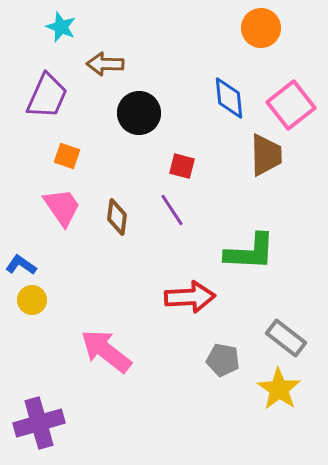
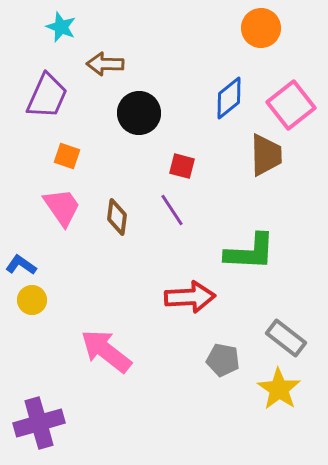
blue diamond: rotated 57 degrees clockwise
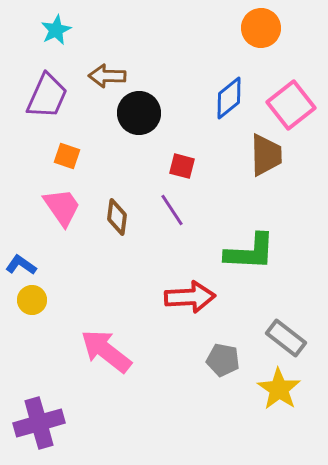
cyan star: moved 5 px left, 3 px down; rotated 24 degrees clockwise
brown arrow: moved 2 px right, 12 px down
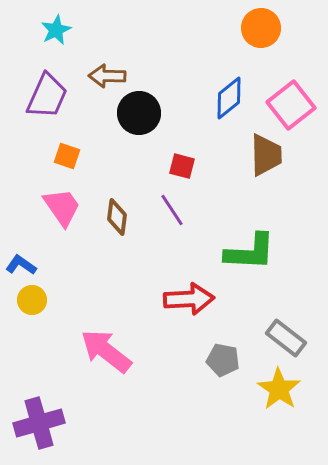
red arrow: moved 1 px left, 2 px down
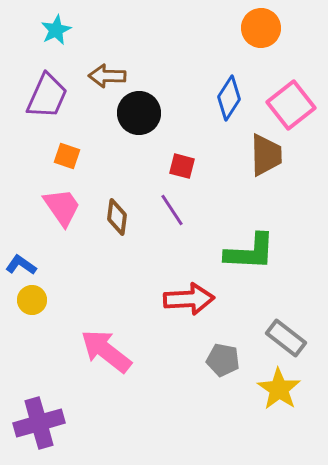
blue diamond: rotated 18 degrees counterclockwise
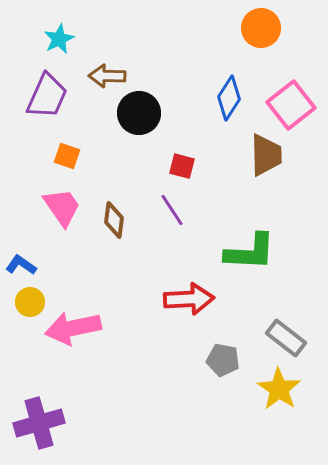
cyan star: moved 3 px right, 9 px down
brown diamond: moved 3 px left, 3 px down
yellow circle: moved 2 px left, 2 px down
pink arrow: moved 33 px left, 23 px up; rotated 50 degrees counterclockwise
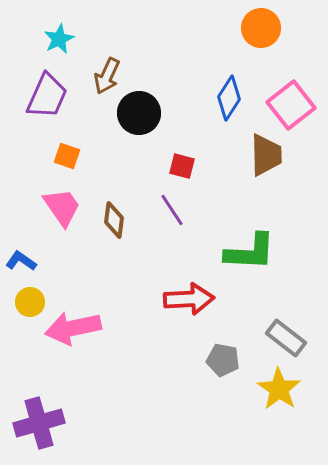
brown arrow: rotated 66 degrees counterclockwise
blue L-shape: moved 4 px up
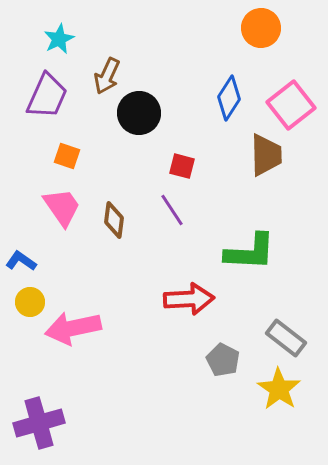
gray pentagon: rotated 16 degrees clockwise
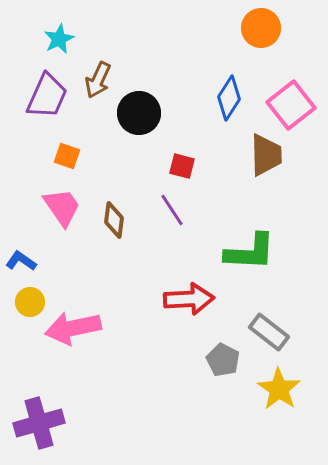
brown arrow: moved 9 px left, 4 px down
gray rectangle: moved 17 px left, 6 px up
